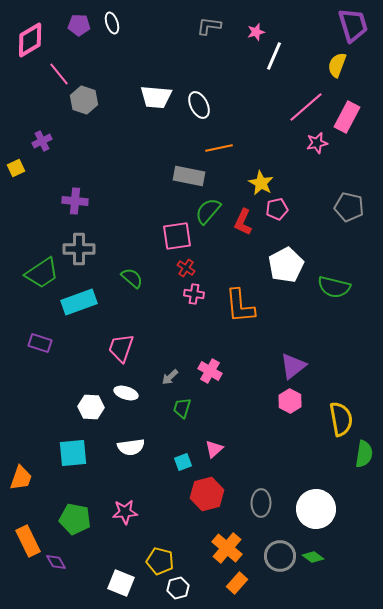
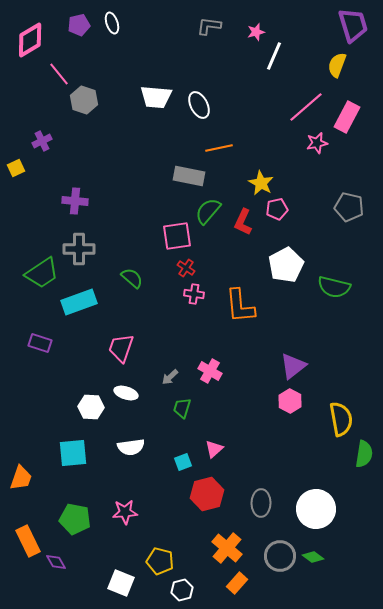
purple pentagon at (79, 25): rotated 15 degrees counterclockwise
white hexagon at (178, 588): moved 4 px right, 2 px down
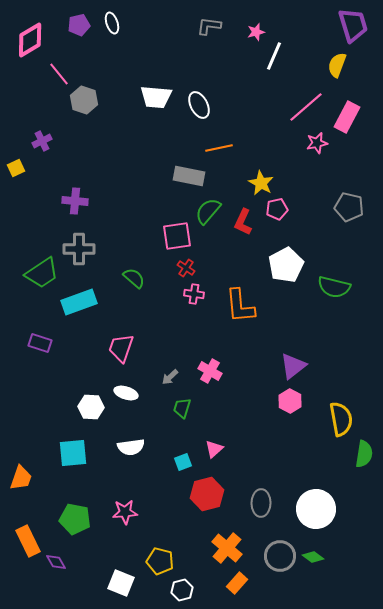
green semicircle at (132, 278): moved 2 px right
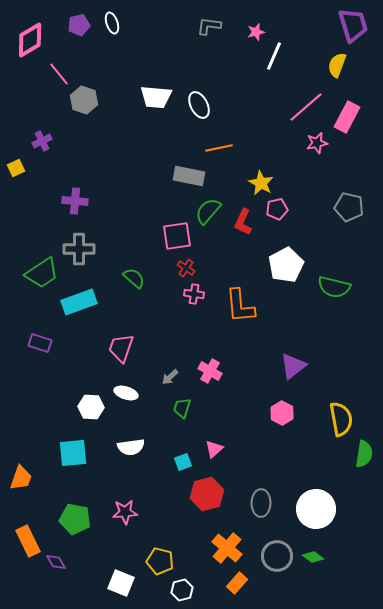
pink hexagon at (290, 401): moved 8 px left, 12 px down
gray circle at (280, 556): moved 3 px left
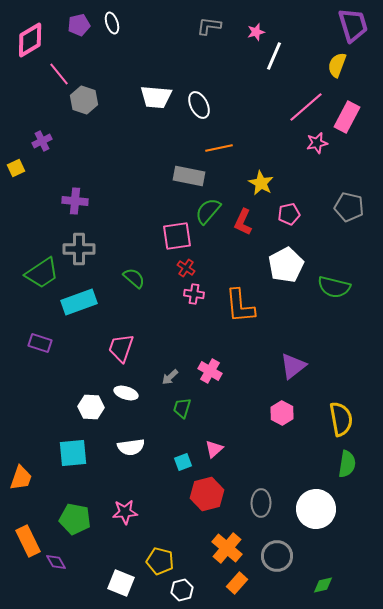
pink pentagon at (277, 209): moved 12 px right, 5 px down
green semicircle at (364, 454): moved 17 px left, 10 px down
green diamond at (313, 557): moved 10 px right, 28 px down; rotated 50 degrees counterclockwise
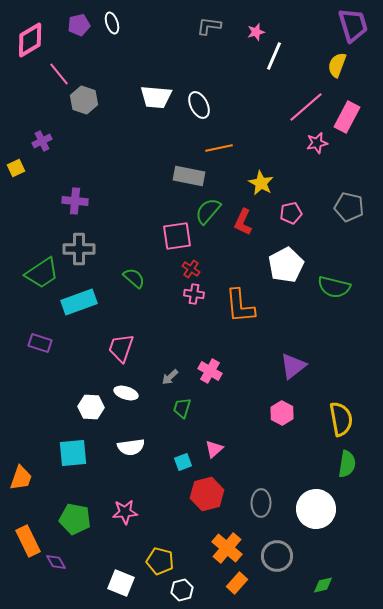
pink pentagon at (289, 214): moved 2 px right, 1 px up
red cross at (186, 268): moved 5 px right, 1 px down
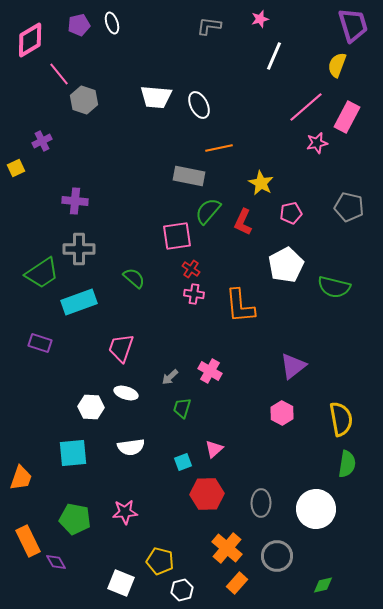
pink star at (256, 32): moved 4 px right, 13 px up
red hexagon at (207, 494): rotated 12 degrees clockwise
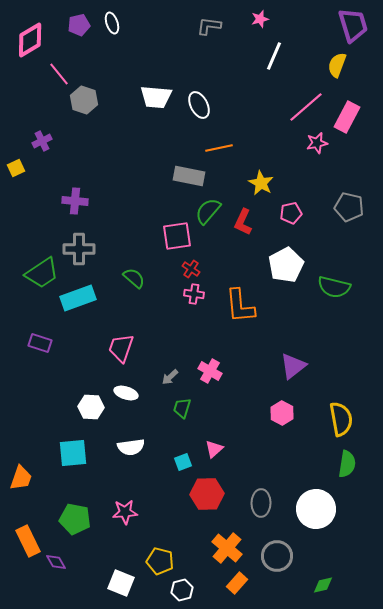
cyan rectangle at (79, 302): moved 1 px left, 4 px up
